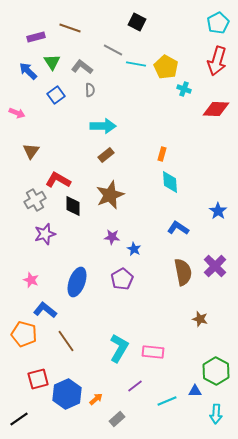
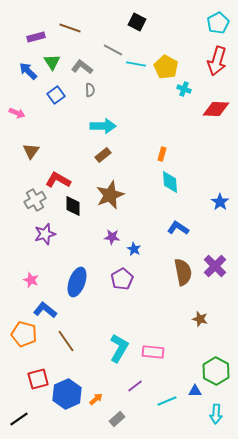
brown rectangle at (106, 155): moved 3 px left
blue star at (218, 211): moved 2 px right, 9 px up
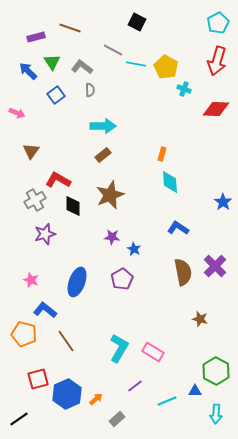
blue star at (220, 202): moved 3 px right
pink rectangle at (153, 352): rotated 25 degrees clockwise
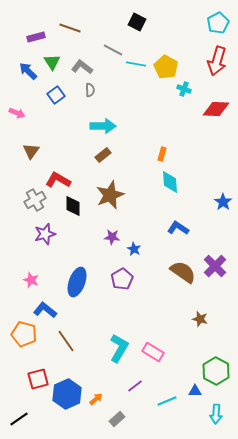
brown semicircle at (183, 272): rotated 44 degrees counterclockwise
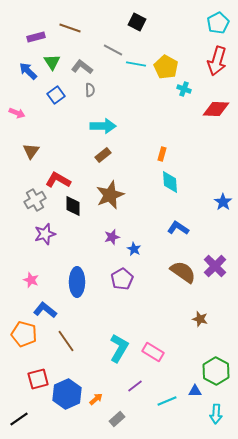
purple star at (112, 237): rotated 21 degrees counterclockwise
blue ellipse at (77, 282): rotated 20 degrees counterclockwise
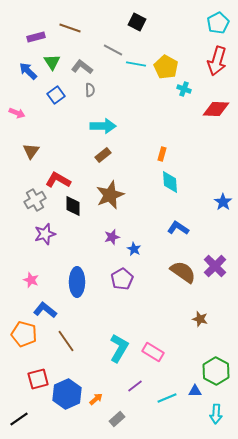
cyan line at (167, 401): moved 3 px up
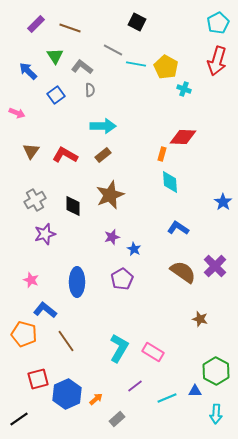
purple rectangle at (36, 37): moved 13 px up; rotated 30 degrees counterclockwise
green triangle at (52, 62): moved 3 px right, 6 px up
red diamond at (216, 109): moved 33 px left, 28 px down
red L-shape at (58, 180): moved 7 px right, 25 px up
